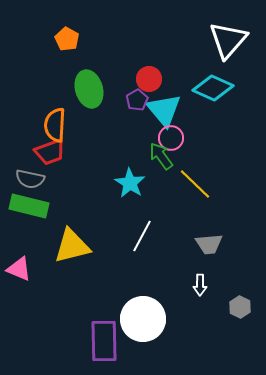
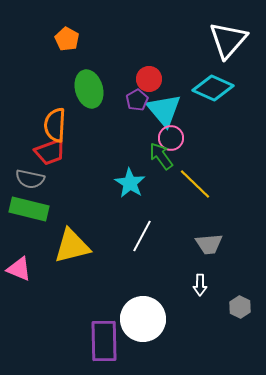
green rectangle: moved 3 px down
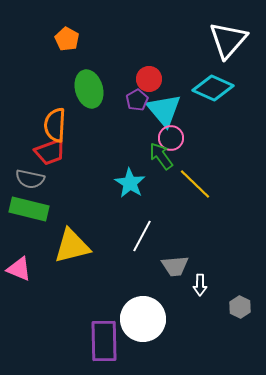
gray trapezoid: moved 34 px left, 22 px down
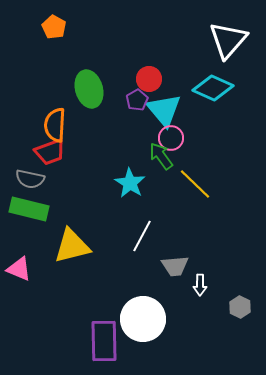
orange pentagon: moved 13 px left, 12 px up
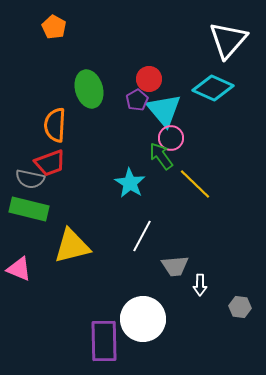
red trapezoid: moved 11 px down
gray hexagon: rotated 20 degrees counterclockwise
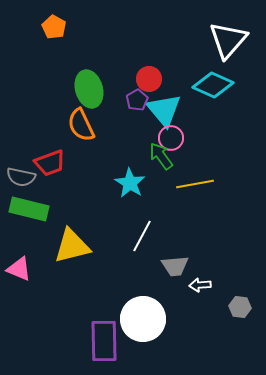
cyan diamond: moved 3 px up
orange semicircle: moved 26 px right; rotated 28 degrees counterclockwise
gray semicircle: moved 9 px left, 2 px up
yellow line: rotated 54 degrees counterclockwise
white arrow: rotated 85 degrees clockwise
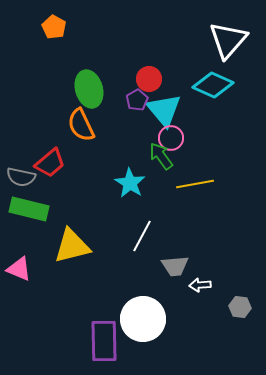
red trapezoid: rotated 20 degrees counterclockwise
